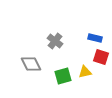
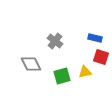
green square: moved 1 px left
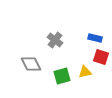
gray cross: moved 1 px up
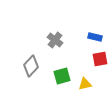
blue rectangle: moved 1 px up
red square: moved 1 px left, 2 px down; rotated 28 degrees counterclockwise
gray diamond: moved 2 px down; rotated 70 degrees clockwise
yellow triangle: moved 12 px down
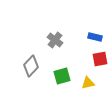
yellow triangle: moved 3 px right, 1 px up
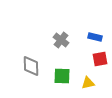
gray cross: moved 6 px right
gray diamond: rotated 45 degrees counterclockwise
green square: rotated 18 degrees clockwise
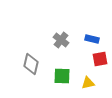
blue rectangle: moved 3 px left, 2 px down
gray diamond: moved 2 px up; rotated 15 degrees clockwise
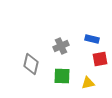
gray cross: moved 6 px down; rotated 28 degrees clockwise
